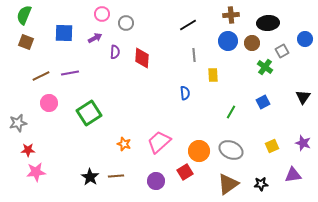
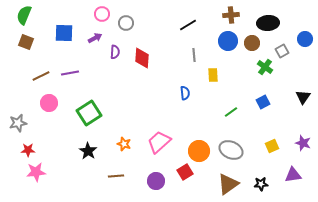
green line at (231, 112): rotated 24 degrees clockwise
black star at (90, 177): moved 2 px left, 26 px up
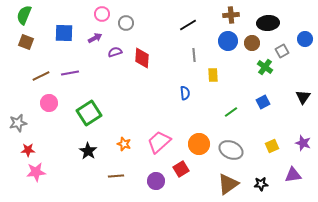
purple semicircle at (115, 52): rotated 112 degrees counterclockwise
orange circle at (199, 151): moved 7 px up
red square at (185, 172): moved 4 px left, 3 px up
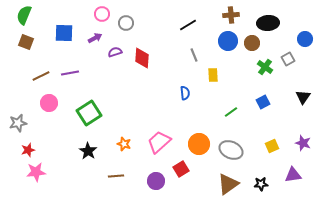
gray square at (282, 51): moved 6 px right, 8 px down
gray line at (194, 55): rotated 16 degrees counterclockwise
red star at (28, 150): rotated 16 degrees counterclockwise
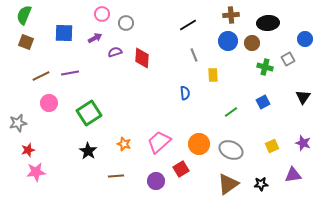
green cross at (265, 67): rotated 21 degrees counterclockwise
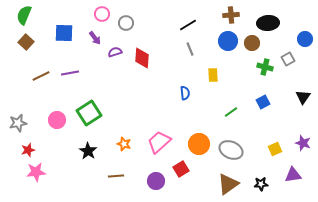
purple arrow at (95, 38): rotated 80 degrees clockwise
brown square at (26, 42): rotated 21 degrees clockwise
gray line at (194, 55): moved 4 px left, 6 px up
pink circle at (49, 103): moved 8 px right, 17 px down
yellow square at (272, 146): moved 3 px right, 3 px down
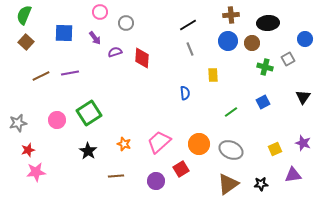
pink circle at (102, 14): moved 2 px left, 2 px up
